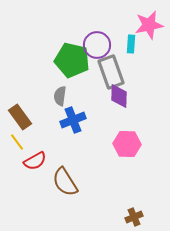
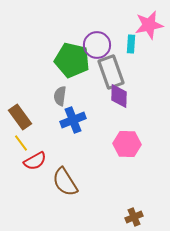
yellow line: moved 4 px right, 1 px down
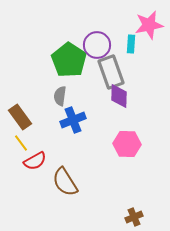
green pentagon: moved 3 px left; rotated 20 degrees clockwise
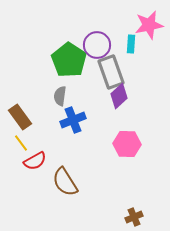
purple diamond: rotated 45 degrees clockwise
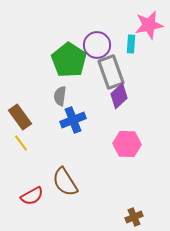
red semicircle: moved 3 px left, 35 px down
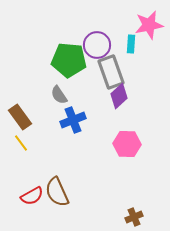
green pentagon: rotated 28 degrees counterclockwise
gray semicircle: moved 1 px left, 1 px up; rotated 42 degrees counterclockwise
brown semicircle: moved 8 px left, 10 px down; rotated 8 degrees clockwise
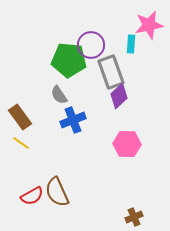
purple circle: moved 6 px left
yellow line: rotated 18 degrees counterclockwise
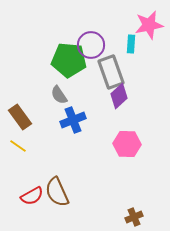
yellow line: moved 3 px left, 3 px down
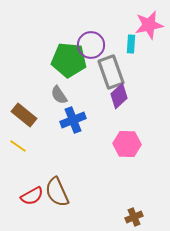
brown rectangle: moved 4 px right, 2 px up; rotated 15 degrees counterclockwise
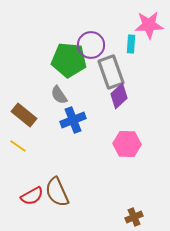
pink star: rotated 8 degrees clockwise
